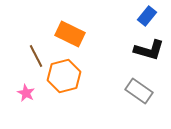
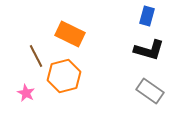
blue rectangle: rotated 24 degrees counterclockwise
gray rectangle: moved 11 px right
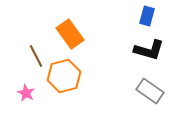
orange rectangle: rotated 28 degrees clockwise
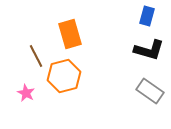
orange rectangle: rotated 20 degrees clockwise
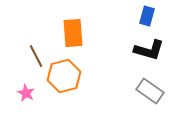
orange rectangle: moved 3 px right, 1 px up; rotated 12 degrees clockwise
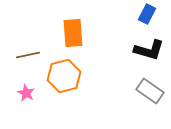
blue rectangle: moved 2 px up; rotated 12 degrees clockwise
brown line: moved 8 px left, 1 px up; rotated 75 degrees counterclockwise
